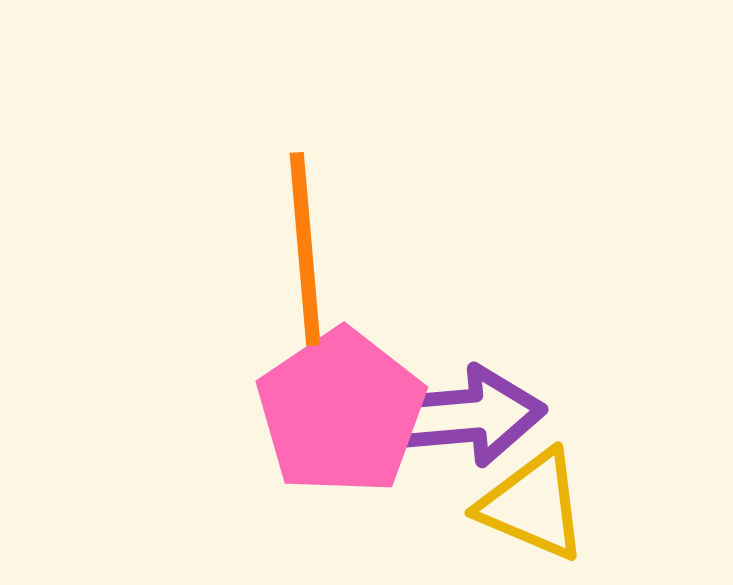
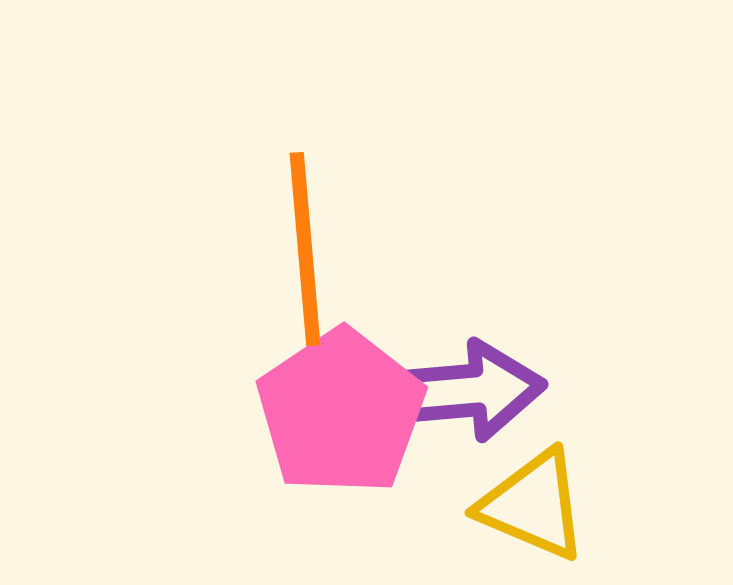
purple arrow: moved 25 px up
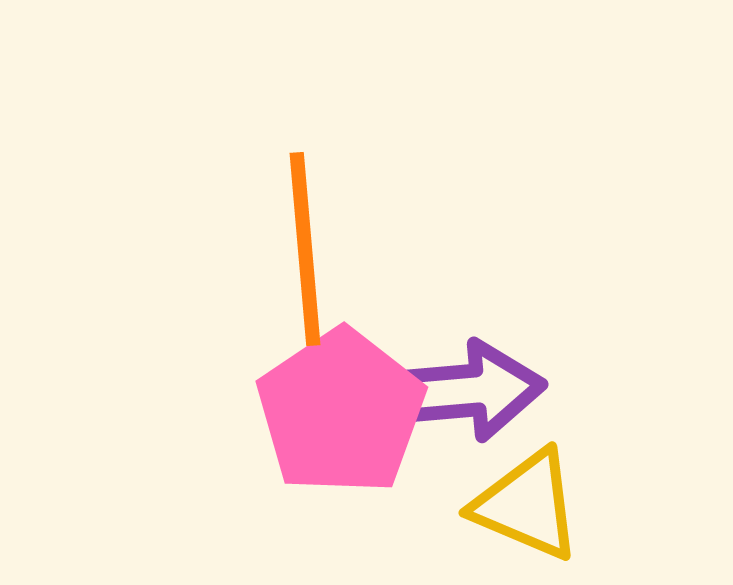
yellow triangle: moved 6 px left
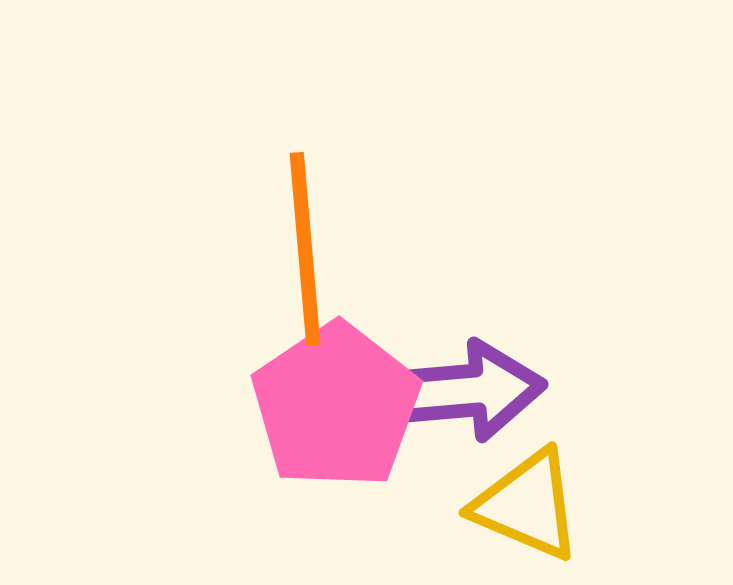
pink pentagon: moved 5 px left, 6 px up
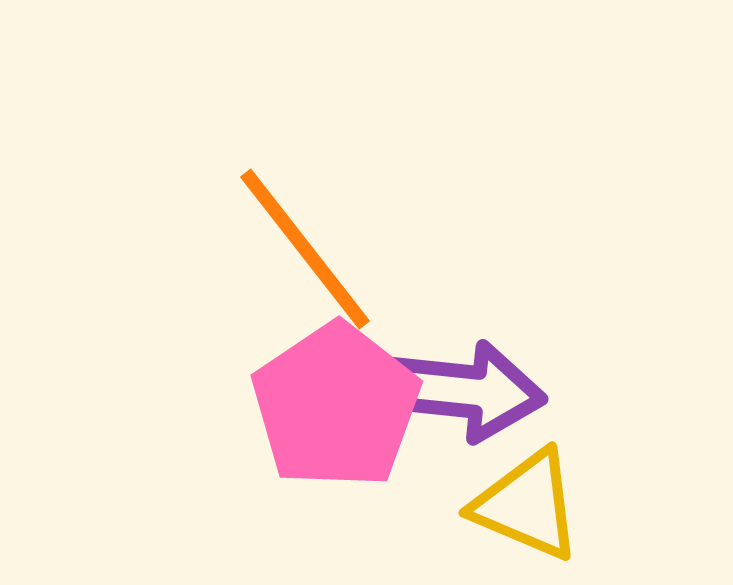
orange line: rotated 33 degrees counterclockwise
purple arrow: rotated 11 degrees clockwise
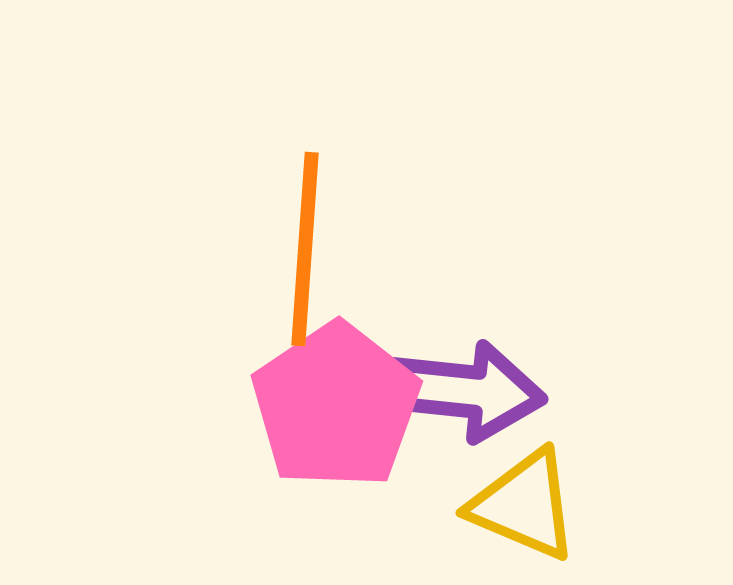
orange line: rotated 42 degrees clockwise
yellow triangle: moved 3 px left
